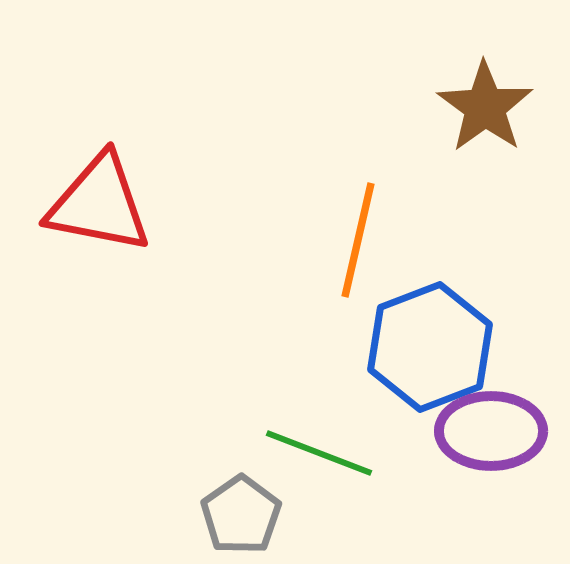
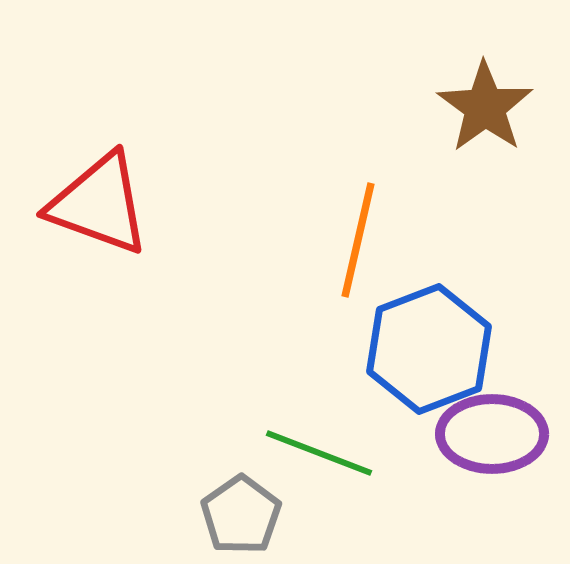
red triangle: rotated 9 degrees clockwise
blue hexagon: moved 1 px left, 2 px down
purple ellipse: moved 1 px right, 3 px down
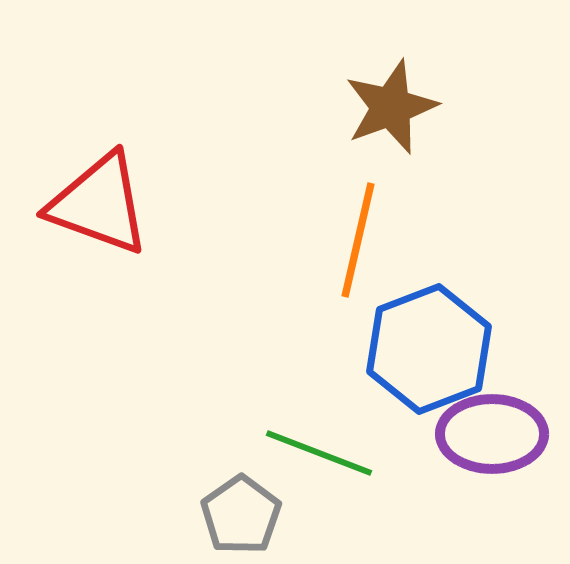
brown star: moved 94 px left; rotated 16 degrees clockwise
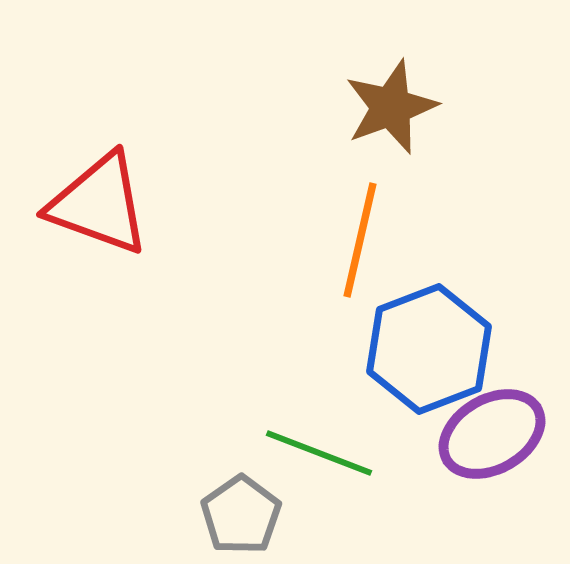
orange line: moved 2 px right
purple ellipse: rotated 30 degrees counterclockwise
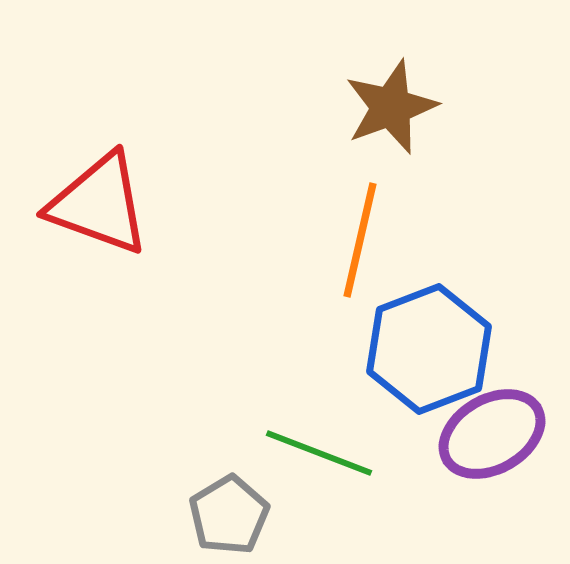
gray pentagon: moved 12 px left; rotated 4 degrees clockwise
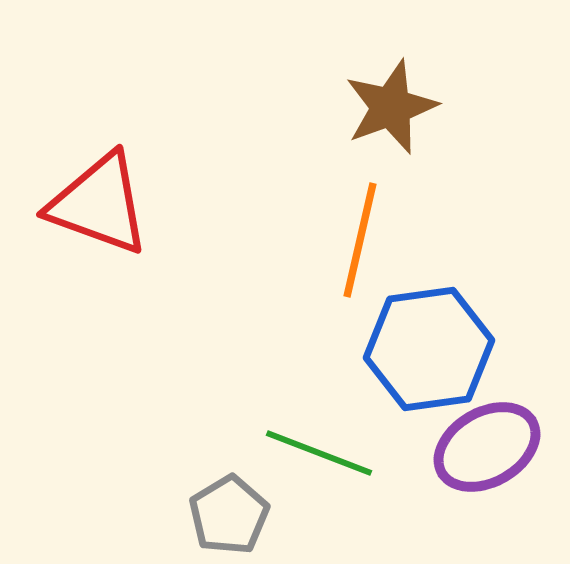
blue hexagon: rotated 13 degrees clockwise
purple ellipse: moved 5 px left, 13 px down
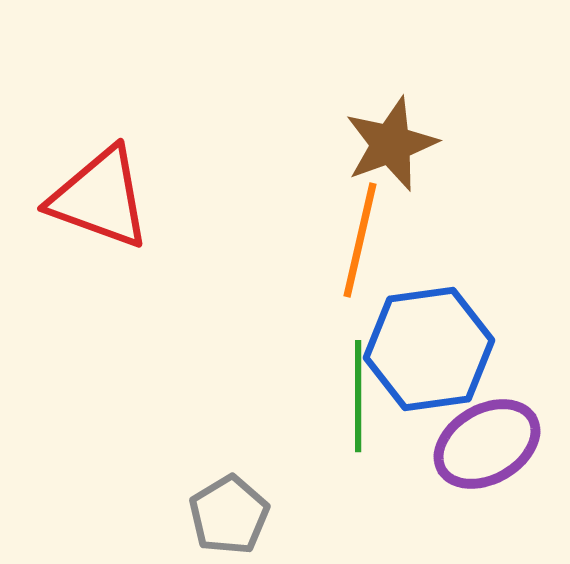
brown star: moved 37 px down
red triangle: moved 1 px right, 6 px up
purple ellipse: moved 3 px up
green line: moved 39 px right, 57 px up; rotated 69 degrees clockwise
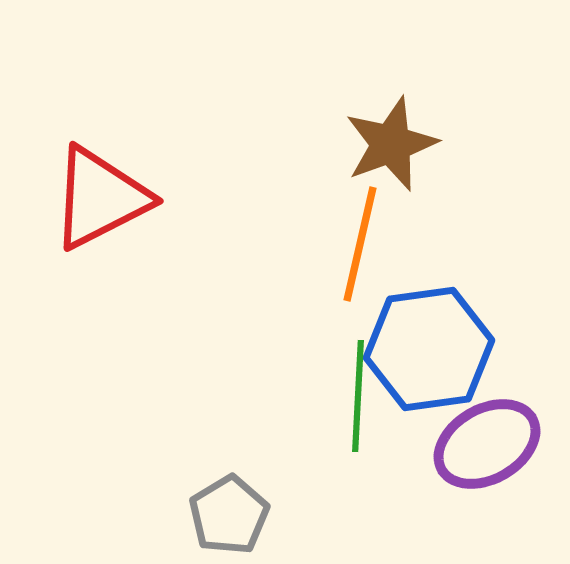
red triangle: rotated 47 degrees counterclockwise
orange line: moved 4 px down
green line: rotated 3 degrees clockwise
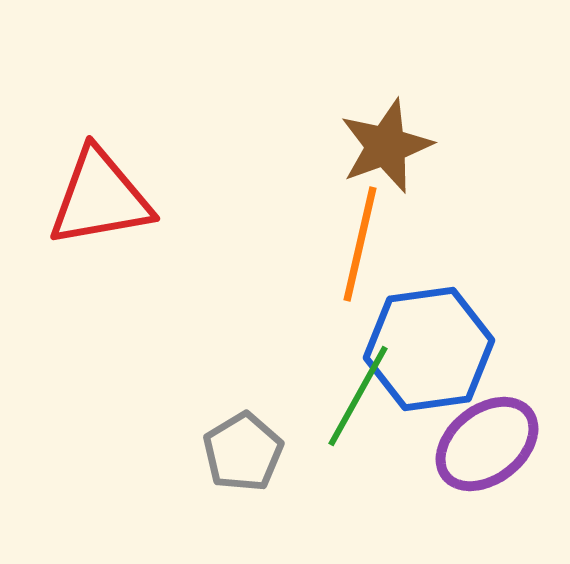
brown star: moved 5 px left, 2 px down
red triangle: rotated 17 degrees clockwise
green line: rotated 26 degrees clockwise
purple ellipse: rotated 8 degrees counterclockwise
gray pentagon: moved 14 px right, 63 px up
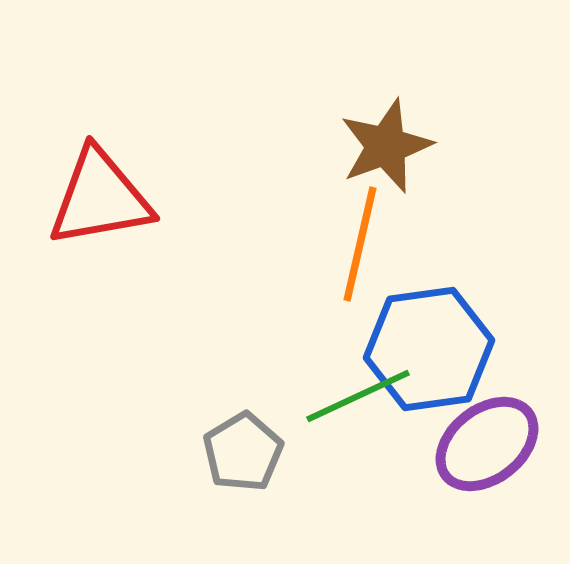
green line: rotated 36 degrees clockwise
